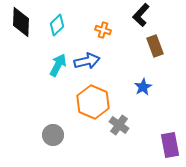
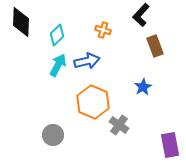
cyan diamond: moved 10 px down
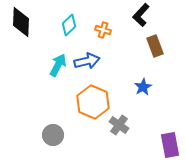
cyan diamond: moved 12 px right, 10 px up
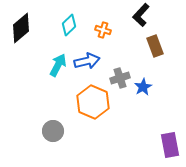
black diamond: moved 6 px down; rotated 48 degrees clockwise
gray cross: moved 1 px right, 47 px up; rotated 36 degrees clockwise
gray circle: moved 4 px up
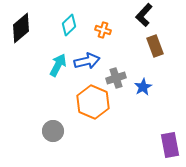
black L-shape: moved 3 px right
gray cross: moved 4 px left
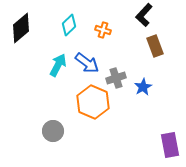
blue arrow: moved 2 px down; rotated 50 degrees clockwise
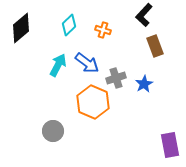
blue star: moved 1 px right, 3 px up
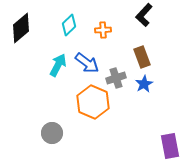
orange cross: rotated 21 degrees counterclockwise
brown rectangle: moved 13 px left, 11 px down
gray circle: moved 1 px left, 2 px down
purple rectangle: moved 1 px down
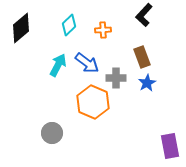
gray cross: rotated 18 degrees clockwise
blue star: moved 3 px right, 1 px up
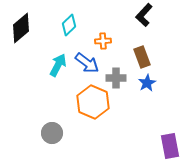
orange cross: moved 11 px down
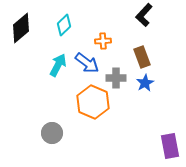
cyan diamond: moved 5 px left
blue star: moved 2 px left
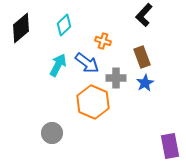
orange cross: rotated 21 degrees clockwise
